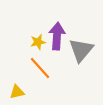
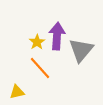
yellow star: moved 1 px left; rotated 21 degrees counterclockwise
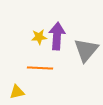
yellow star: moved 2 px right, 5 px up; rotated 28 degrees clockwise
gray triangle: moved 5 px right
orange line: rotated 45 degrees counterclockwise
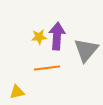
orange line: moved 7 px right; rotated 10 degrees counterclockwise
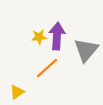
orange line: rotated 35 degrees counterclockwise
yellow triangle: rotated 21 degrees counterclockwise
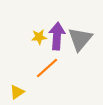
gray triangle: moved 6 px left, 11 px up
